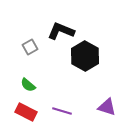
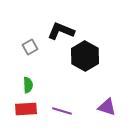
green semicircle: rotated 133 degrees counterclockwise
red rectangle: moved 3 px up; rotated 30 degrees counterclockwise
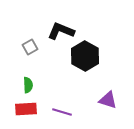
purple triangle: moved 1 px right, 7 px up
purple line: moved 1 px down
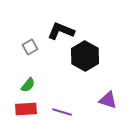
green semicircle: rotated 42 degrees clockwise
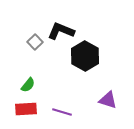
gray square: moved 5 px right, 5 px up; rotated 14 degrees counterclockwise
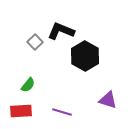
red rectangle: moved 5 px left, 2 px down
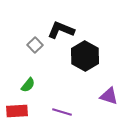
black L-shape: moved 1 px up
gray square: moved 3 px down
purple triangle: moved 1 px right, 4 px up
red rectangle: moved 4 px left
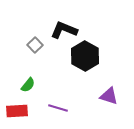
black L-shape: moved 3 px right
purple line: moved 4 px left, 4 px up
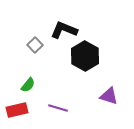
red rectangle: moved 1 px up; rotated 10 degrees counterclockwise
